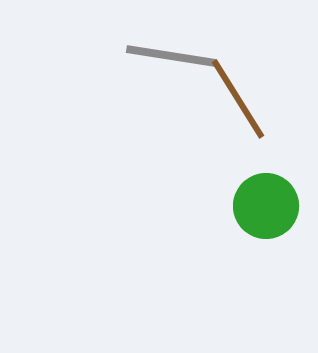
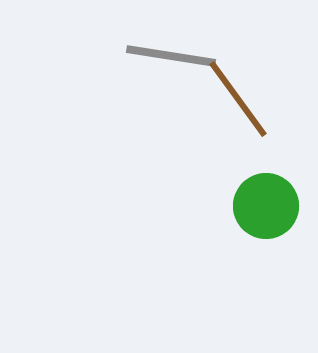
brown line: rotated 4 degrees counterclockwise
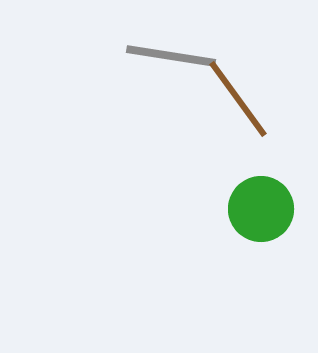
green circle: moved 5 px left, 3 px down
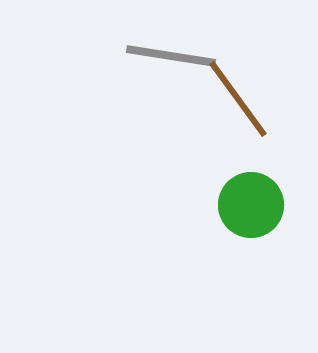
green circle: moved 10 px left, 4 px up
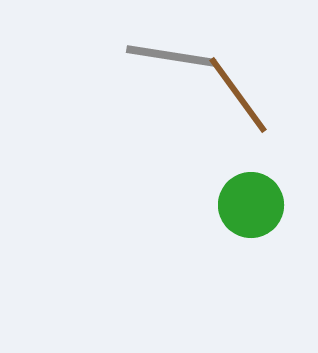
brown line: moved 4 px up
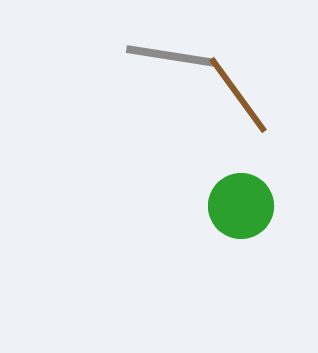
green circle: moved 10 px left, 1 px down
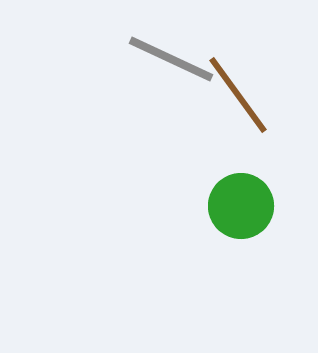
gray line: moved 3 px down; rotated 16 degrees clockwise
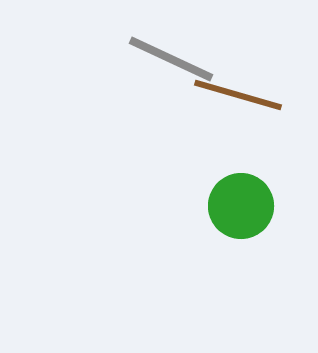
brown line: rotated 38 degrees counterclockwise
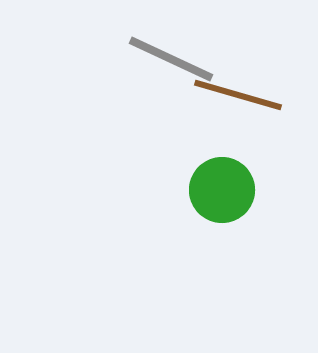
green circle: moved 19 px left, 16 px up
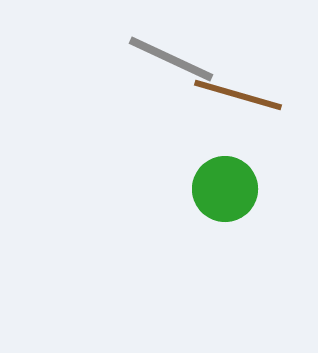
green circle: moved 3 px right, 1 px up
